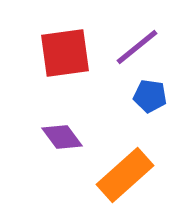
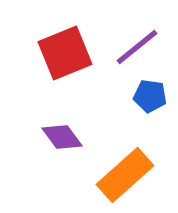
red square: rotated 14 degrees counterclockwise
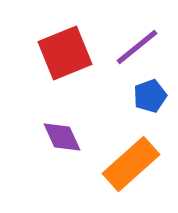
blue pentagon: rotated 28 degrees counterclockwise
purple diamond: rotated 12 degrees clockwise
orange rectangle: moved 6 px right, 11 px up
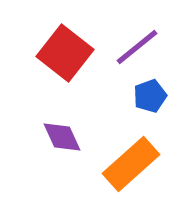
red square: rotated 30 degrees counterclockwise
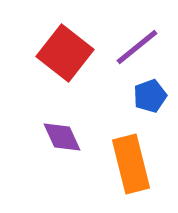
orange rectangle: rotated 62 degrees counterclockwise
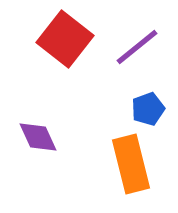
red square: moved 14 px up
blue pentagon: moved 2 px left, 13 px down
purple diamond: moved 24 px left
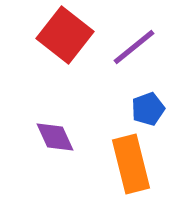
red square: moved 4 px up
purple line: moved 3 px left
purple diamond: moved 17 px right
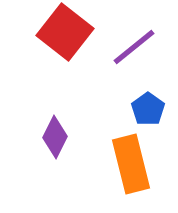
red square: moved 3 px up
blue pentagon: rotated 16 degrees counterclockwise
purple diamond: rotated 51 degrees clockwise
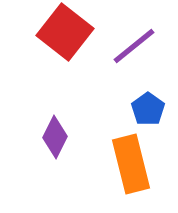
purple line: moved 1 px up
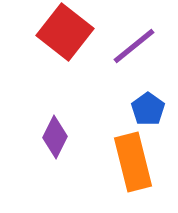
orange rectangle: moved 2 px right, 2 px up
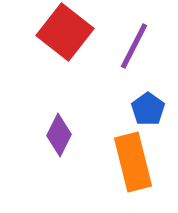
purple line: rotated 24 degrees counterclockwise
purple diamond: moved 4 px right, 2 px up
